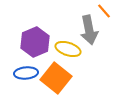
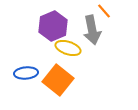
gray arrow: moved 3 px right
purple hexagon: moved 18 px right, 16 px up
yellow ellipse: moved 1 px up
orange square: moved 2 px right, 2 px down
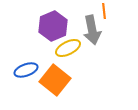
orange line: rotated 35 degrees clockwise
yellow ellipse: rotated 45 degrees counterclockwise
blue ellipse: moved 3 px up; rotated 15 degrees counterclockwise
orange square: moved 3 px left
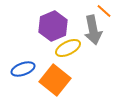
orange line: rotated 42 degrees counterclockwise
gray arrow: moved 1 px right
blue ellipse: moved 3 px left, 1 px up
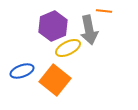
orange line: rotated 35 degrees counterclockwise
gray arrow: moved 4 px left
blue ellipse: moved 1 px left, 2 px down
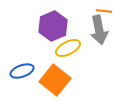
gray arrow: moved 10 px right
